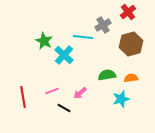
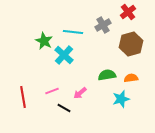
cyan line: moved 10 px left, 5 px up
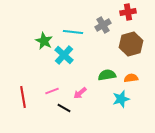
red cross: rotated 28 degrees clockwise
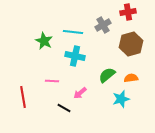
cyan cross: moved 11 px right, 1 px down; rotated 30 degrees counterclockwise
green semicircle: rotated 30 degrees counterclockwise
pink line: moved 10 px up; rotated 24 degrees clockwise
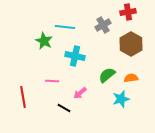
cyan line: moved 8 px left, 5 px up
brown hexagon: rotated 15 degrees counterclockwise
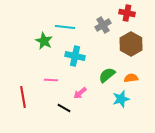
red cross: moved 1 px left, 1 px down; rotated 21 degrees clockwise
pink line: moved 1 px left, 1 px up
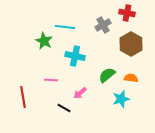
orange semicircle: rotated 16 degrees clockwise
